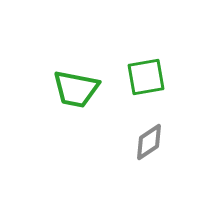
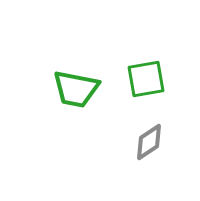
green square: moved 2 px down
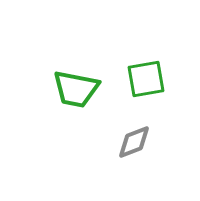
gray diamond: moved 15 px left; rotated 12 degrees clockwise
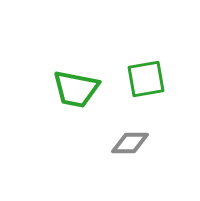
gray diamond: moved 4 px left, 1 px down; rotated 21 degrees clockwise
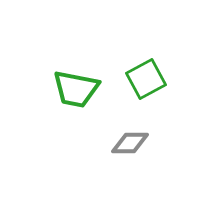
green square: rotated 18 degrees counterclockwise
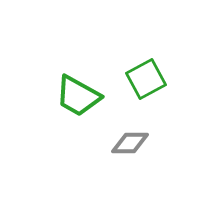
green trapezoid: moved 2 px right, 7 px down; rotated 18 degrees clockwise
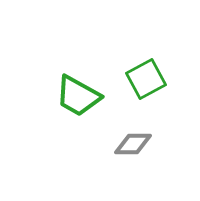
gray diamond: moved 3 px right, 1 px down
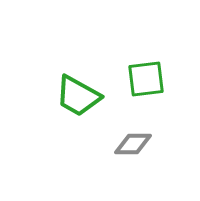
green square: rotated 21 degrees clockwise
